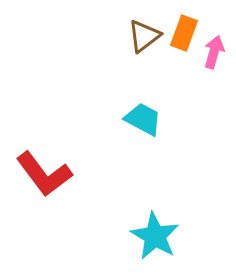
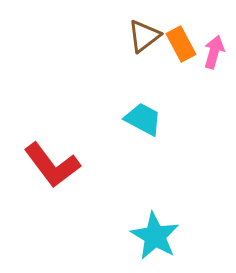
orange rectangle: moved 3 px left, 11 px down; rotated 48 degrees counterclockwise
red L-shape: moved 8 px right, 9 px up
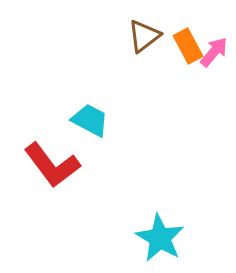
orange rectangle: moved 7 px right, 2 px down
pink arrow: rotated 24 degrees clockwise
cyan trapezoid: moved 53 px left, 1 px down
cyan star: moved 5 px right, 2 px down
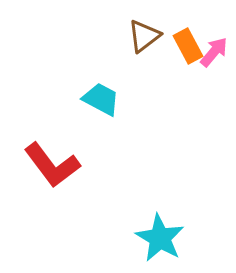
cyan trapezoid: moved 11 px right, 21 px up
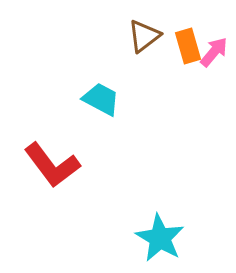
orange rectangle: rotated 12 degrees clockwise
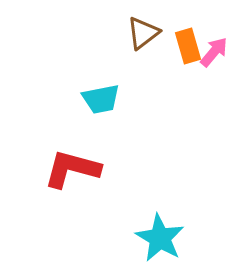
brown triangle: moved 1 px left, 3 px up
cyan trapezoid: rotated 141 degrees clockwise
red L-shape: moved 20 px right, 4 px down; rotated 142 degrees clockwise
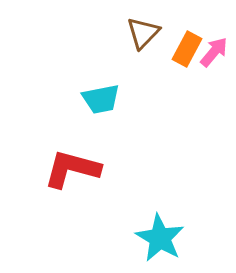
brown triangle: rotated 9 degrees counterclockwise
orange rectangle: moved 1 px left, 3 px down; rotated 44 degrees clockwise
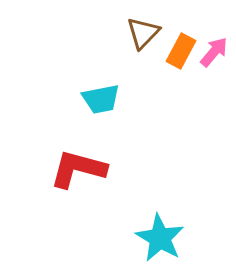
orange rectangle: moved 6 px left, 2 px down
red L-shape: moved 6 px right
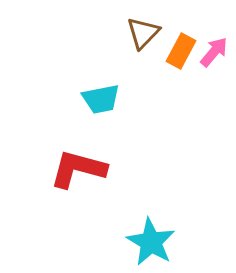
cyan star: moved 9 px left, 4 px down
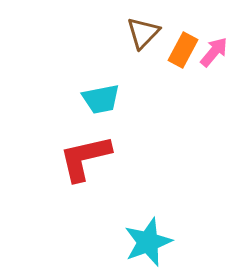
orange rectangle: moved 2 px right, 1 px up
red L-shape: moved 7 px right, 11 px up; rotated 28 degrees counterclockwise
cyan star: moved 3 px left; rotated 21 degrees clockwise
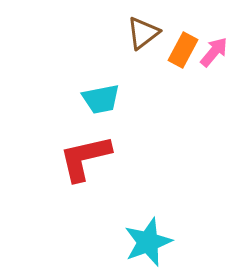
brown triangle: rotated 9 degrees clockwise
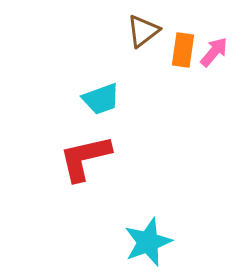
brown triangle: moved 2 px up
orange rectangle: rotated 20 degrees counterclockwise
cyan trapezoid: rotated 9 degrees counterclockwise
